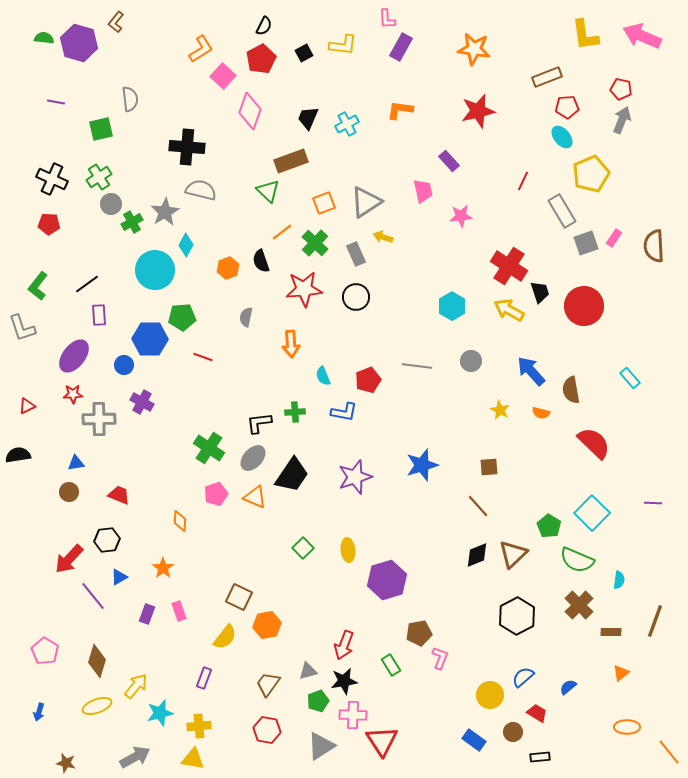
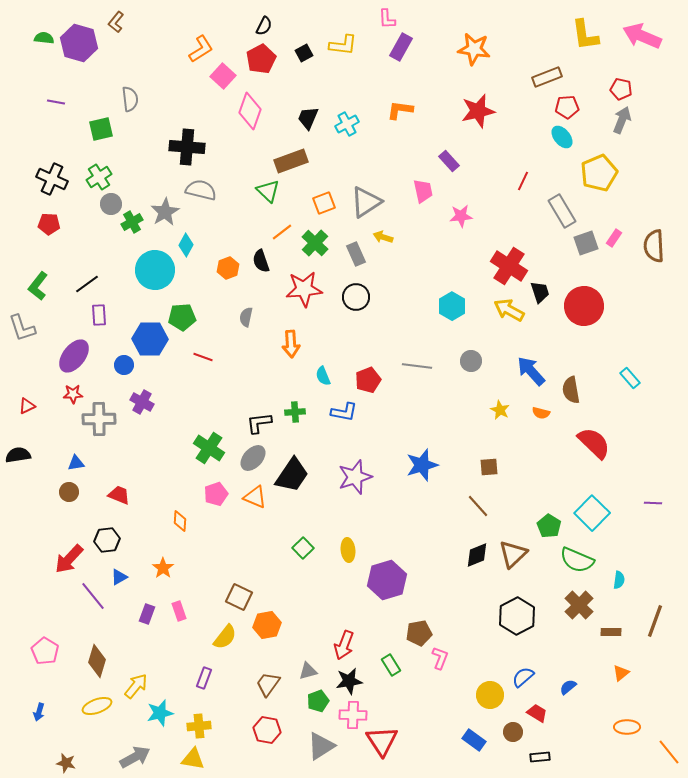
yellow pentagon at (591, 174): moved 8 px right, 1 px up
black star at (344, 681): moved 5 px right
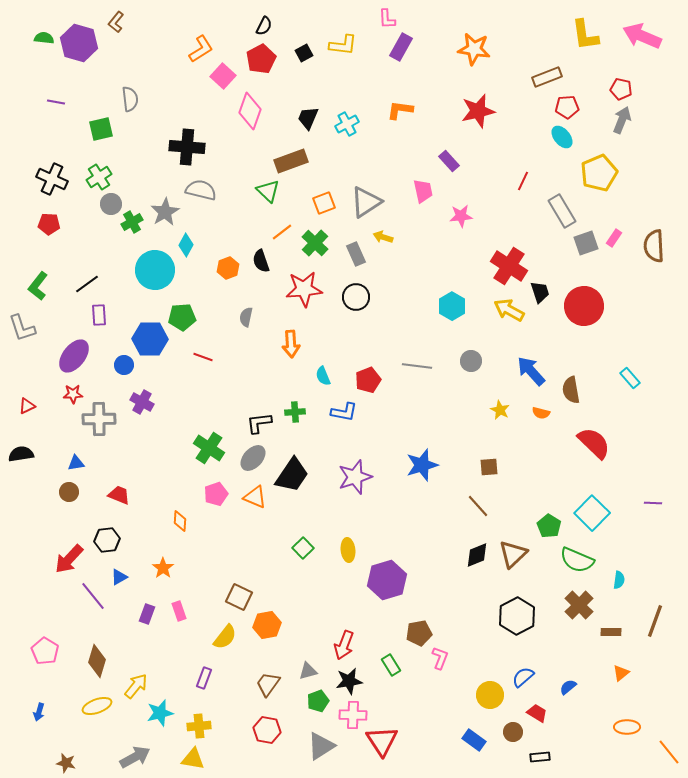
black semicircle at (18, 455): moved 3 px right, 1 px up
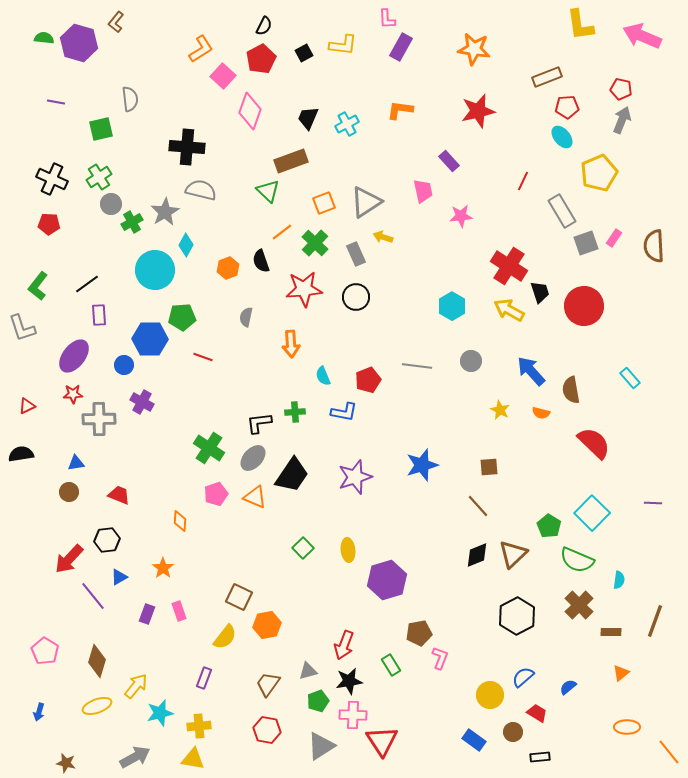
yellow L-shape at (585, 35): moved 5 px left, 10 px up
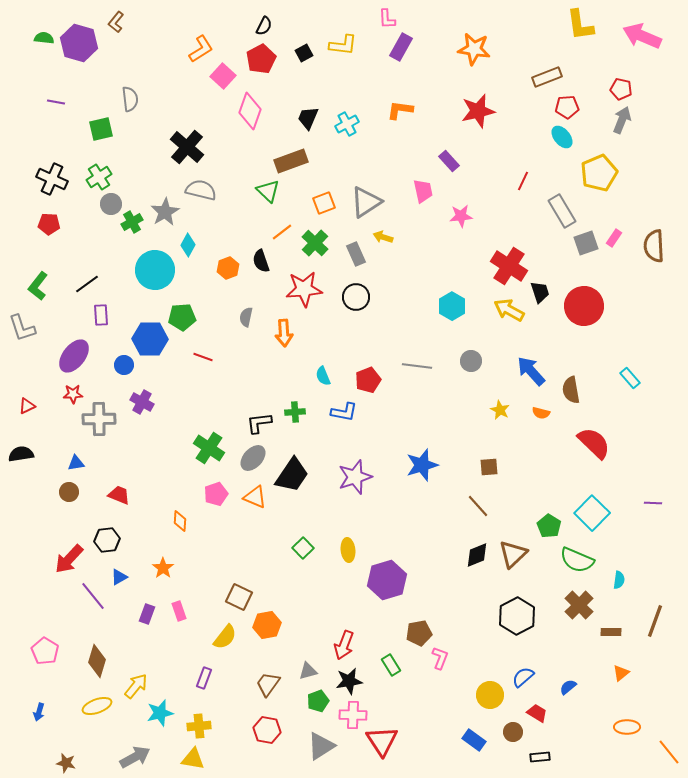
black cross at (187, 147): rotated 36 degrees clockwise
cyan diamond at (186, 245): moved 2 px right
purple rectangle at (99, 315): moved 2 px right
orange arrow at (291, 344): moved 7 px left, 11 px up
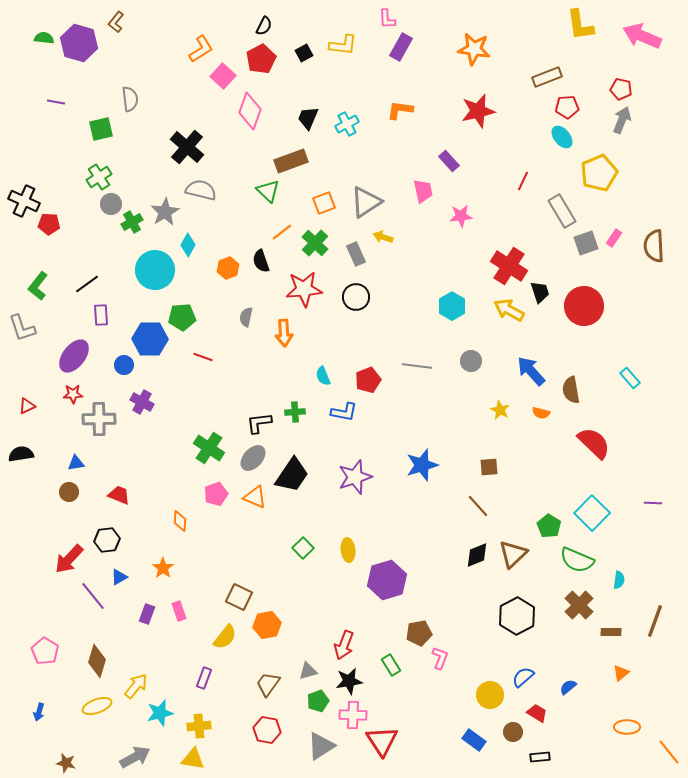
black cross at (52, 179): moved 28 px left, 22 px down
